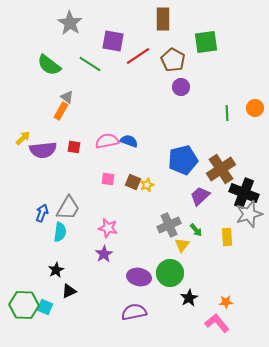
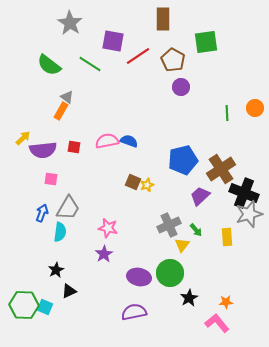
pink square at (108, 179): moved 57 px left
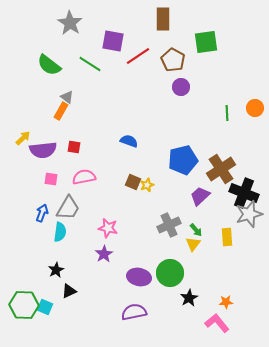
pink semicircle at (107, 141): moved 23 px left, 36 px down
yellow triangle at (182, 245): moved 11 px right, 1 px up
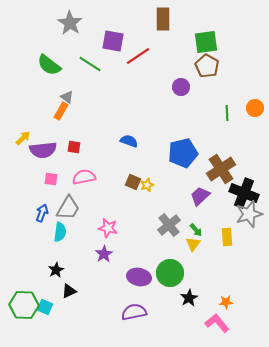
brown pentagon at (173, 60): moved 34 px right, 6 px down
blue pentagon at (183, 160): moved 7 px up
gray cross at (169, 225): rotated 15 degrees counterclockwise
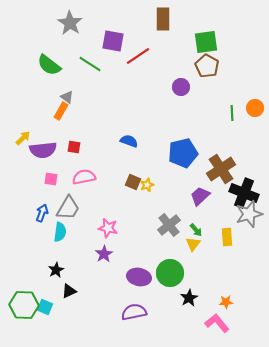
green line at (227, 113): moved 5 px right
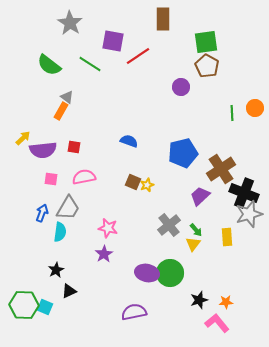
purple ellipse at (139, 277): moved 8 px right, 4 px up
black star at (189, 298): moved 10 px right, 2 px down; rotated 12 degrees clockwise
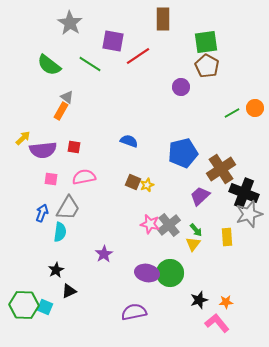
green line at (232, 113): rotated 63 degrees clockwise
pink star at (108, 228): moved 42 px right, 4 px up
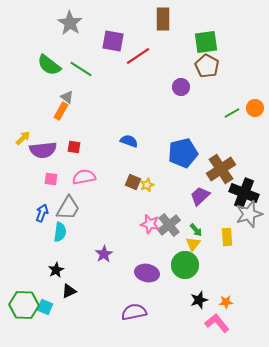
green line at (90, 64): moved 9 px left, 5 px down
green circle at (170, 273): moved 15 px right, 8 px up
